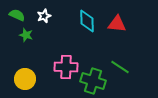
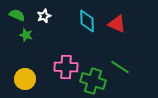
red triangle: rotated 18 degrees clockwise
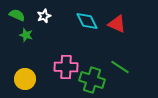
cyan diamond: rotated 25 degrees counterclockwise
green cross: moved 1 px left, 1 px up
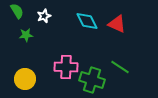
green semicircle: moved 4 px up; rotated 35 degrees clockwise
green star: rotated 24 degrees counterclockwise
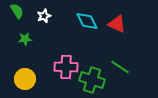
green star: moved 1 px left, 4 px down
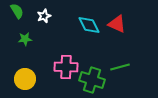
cyan diamond: moved 2 px right, 4 px down
green line: rotated 48 degrees counterclockwise
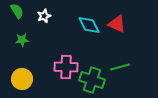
green star: moved 3 px left, 1 px down
yellow circle: moved 3 px left
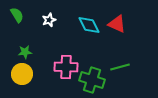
green semicircle: moved 4 px down
white star: moved 5 px right, 4 px down
green star: moved 3 px right, 12 px down
yellow circle: moved 5 px up
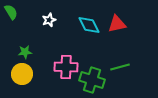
green semicircle: moved 6 px left, 3 px up
red triangle: rotated 36 degrees counterclockwise
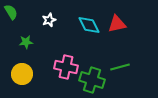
green star: moved 1 px right, 10 px up
pink cross: rotated 10 degrees clockwise
